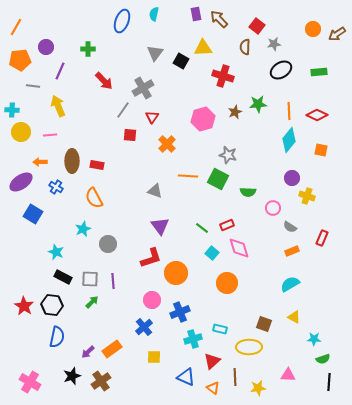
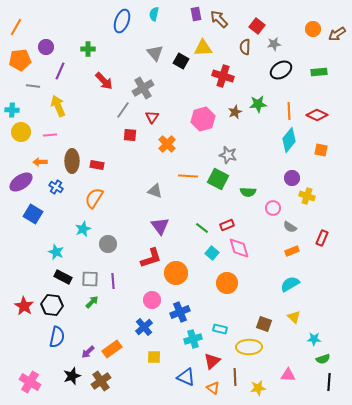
gray triangle at (155, 53): rotated 18 degrees counterclockwise
orange semicircle at (94, 198): rotated 60 degrees clockwise
yellow triangle at (294, 317): rotated 16 degrees clockwise
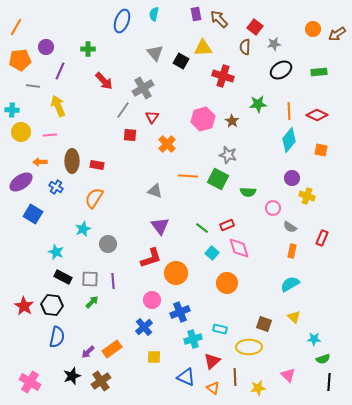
red square at (257, 26): moved 2 px left, 1 px down
brown star at (235, 112): moved 3 px left, 9 px down; rotated 16 degrees counterclockwise
orange rectangle at (292, 251): rotated 56 degrees counterclockwise
pink triangle at (288, 375): rotated 42 degrees clockwise
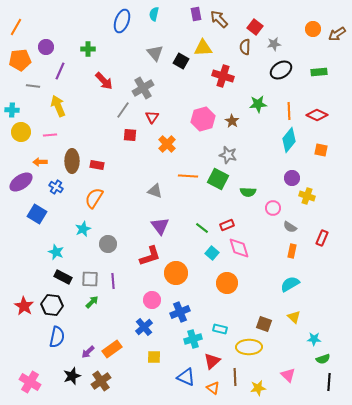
blue square at (33, 214): moved 4 px right
red L-shape at (151, 258): moved 1 px left, 2 px up
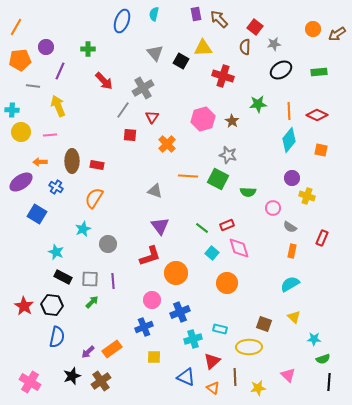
blue cross at (144, 327): rotated 18 degrees clockwise
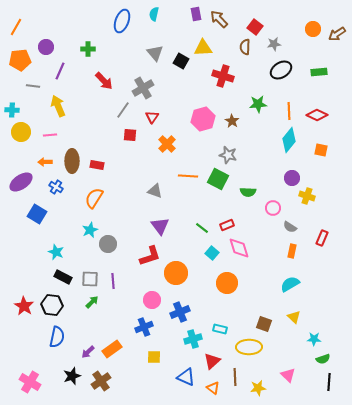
orange arrow at (40, 162): moved 5 px right
cyan star at (83, 229): moved 7 px right, 1 px down
